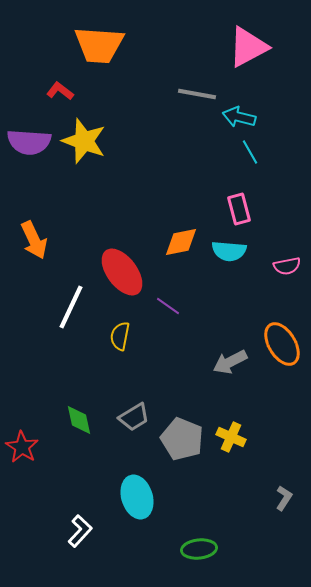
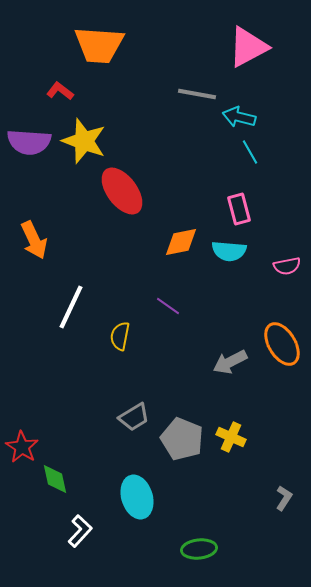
red ellipse: moved 81 px up
green diamond: moved 24 px left, 59 px down
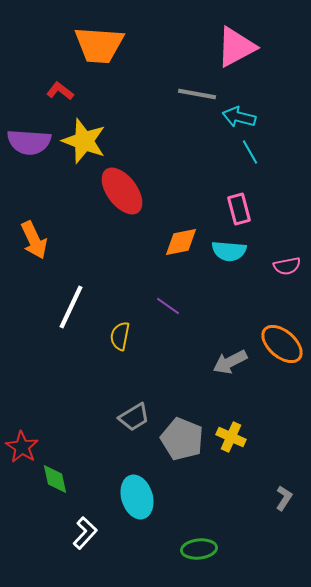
pink triangle: moved 12 px left
orange ellipse: rotated 18 degrees counterclockwise
white L-shape: moved 5 px right, 2 px down
